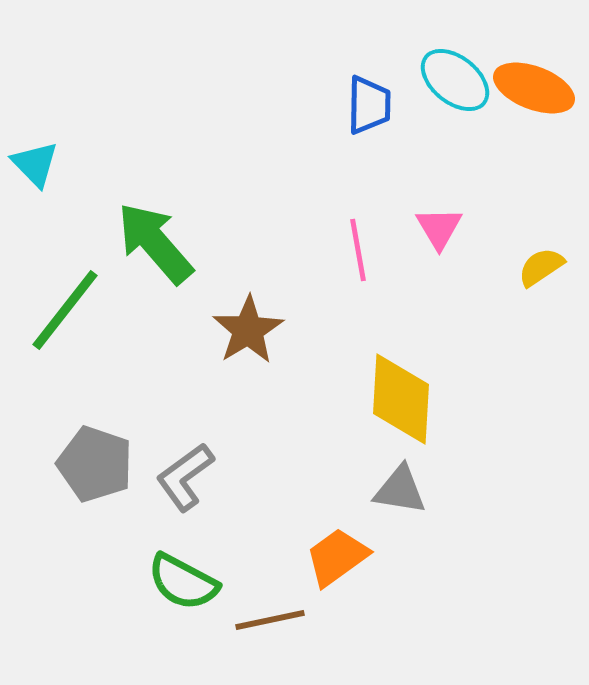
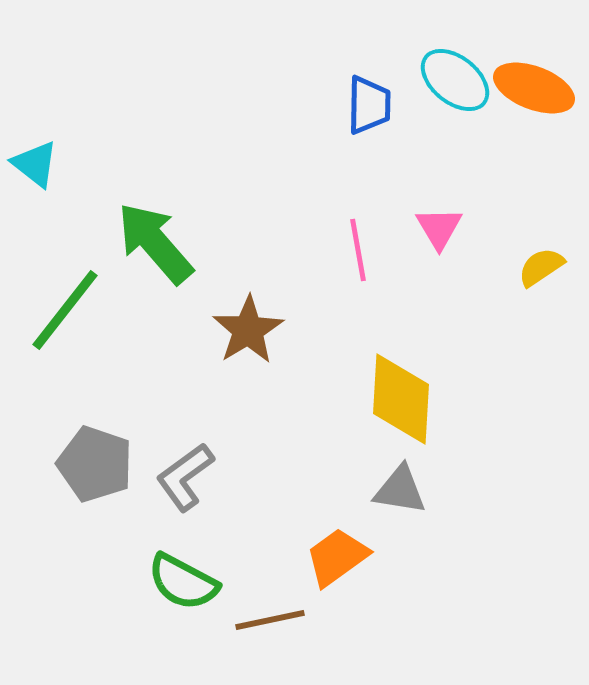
cyan triangle: rotated 8 degrees counterclockwise
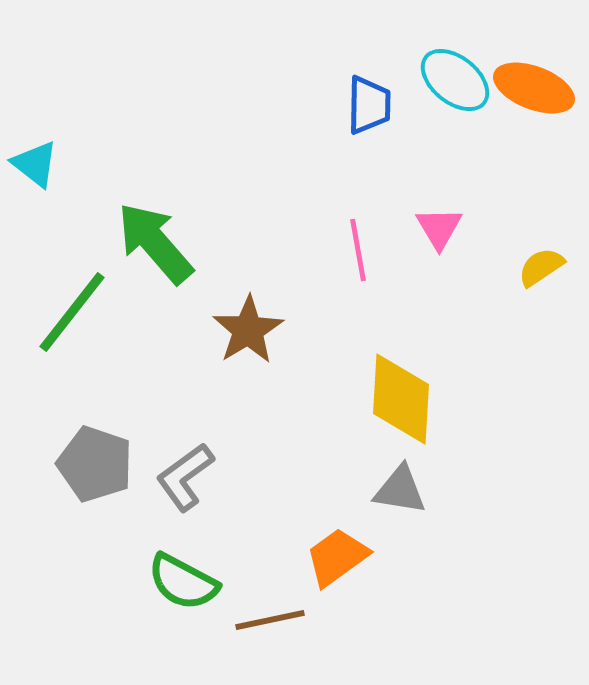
green line: moved 7 px right, 2 px down
